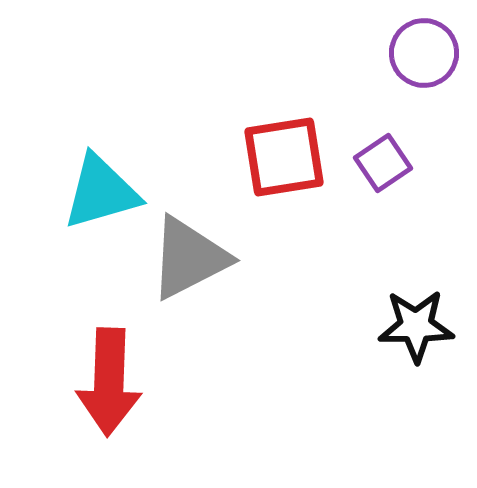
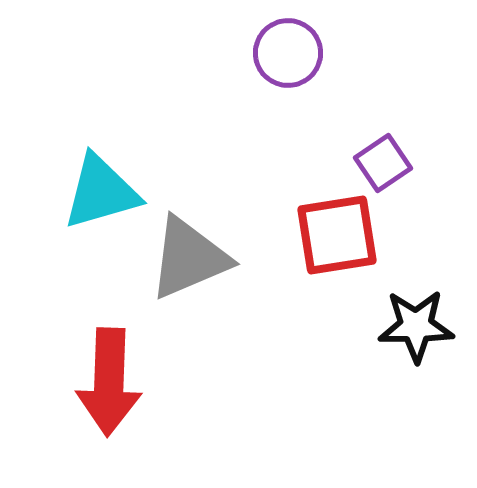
purple circle: moved 136 px left
red square: moved 53 px right, 78 px down
gray triangle: rotated 4 degrees clockwise
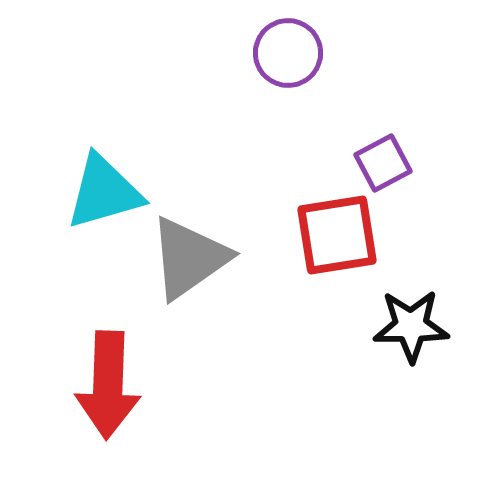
purple square: rotated 6 degrees clockwise
cyan triangle: moved 3 px right
gray triangle: rotated 12 degrees counterclockwise
black star: moved 5 px left
red arrow: moved 1 px left, 3 px down
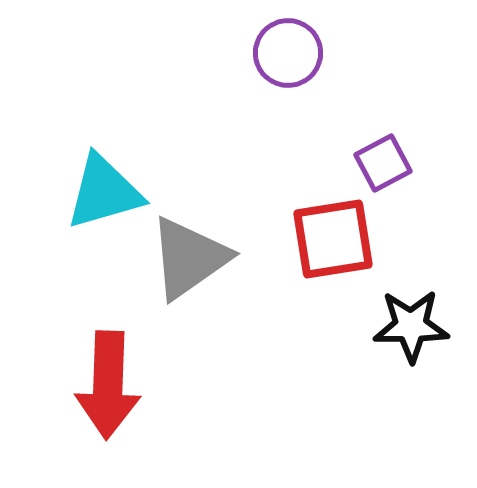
red square: moved 4 px left, 4 px down
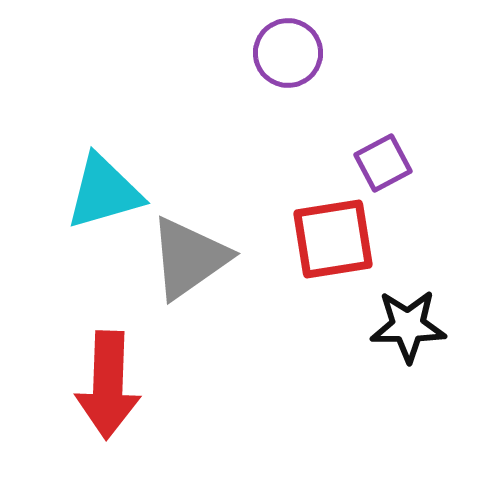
black star: moved 3 px left
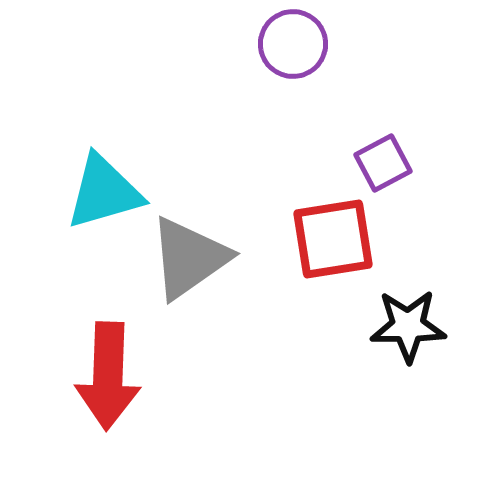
purple circle: moved 5 px right, 9 px up
red arrow: moved 9 px up
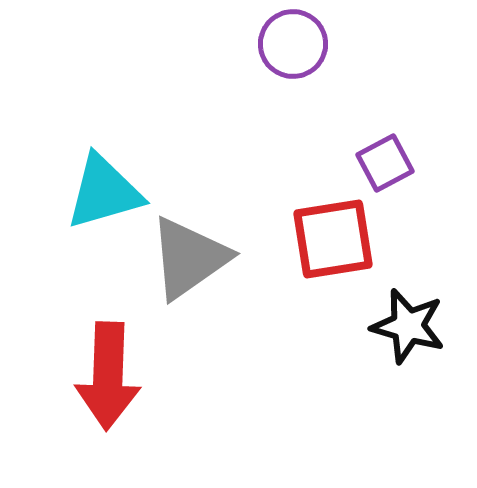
purple square: moved 2 px right
black star: rotated 16 degrees clockwise
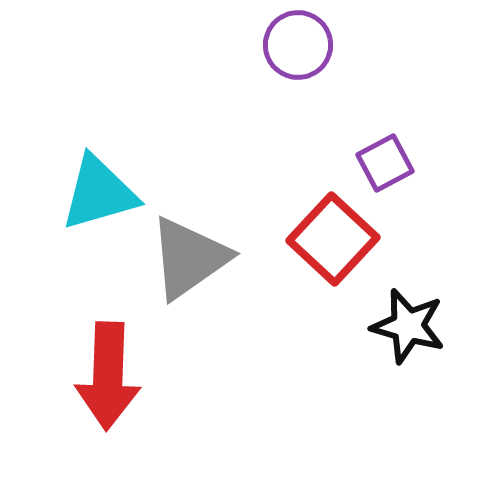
purple circle: moved 5 px right, 1 px down
cyan triangle: moved 5 px left, 1 px down
red square: rotated 38 degrees counterclockwise
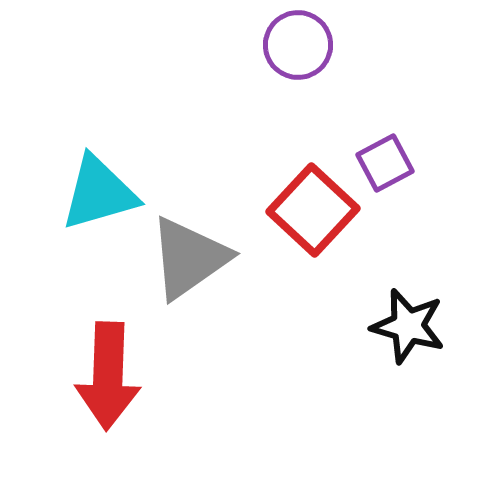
red square: moved 20 px left, 29 px up
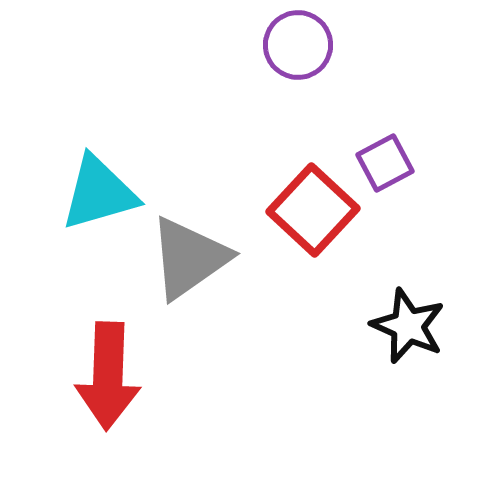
black star: rotated 8 degrees clockwise
